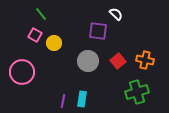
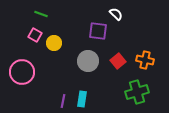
green line: rotated 32 degrees counterclockwise
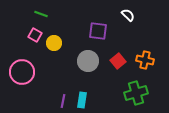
white semicircle: moved 12 px right, 1 px down
green cross: moved 1 px left, 1 px down
cyan rectangle: moved 1 px down
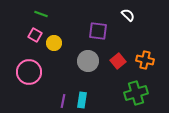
pink circle: moved 7 px right
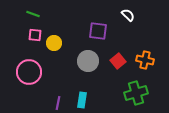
green line: moved 8 px left
pink square: rotated 24 degrees counterclockwise
purple line: moved 5 px left, 2 px down
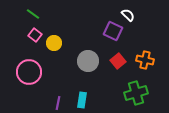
green line: rotated 16 degrees clockwise
purple square: moved 15 px right; rotated 18 degrees clockwise
pink square: rotated 32 degrees clockwise
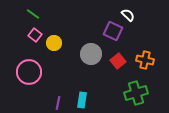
gray circle: moved 3 px right, 7 px up
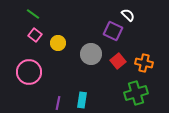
yellow circle: moved 4 px right
orange cross: moved 1 px left, 3 px down
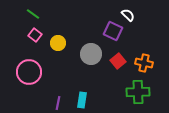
green cross: moved 2 px right, 1 px up; rotated 15 degrees clockwise
